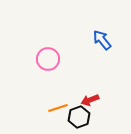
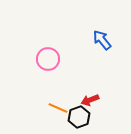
orange line: rotated 42 degrees clockwise
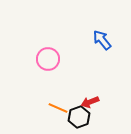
red arrow: moved 2 px down
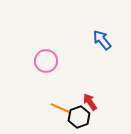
pink circle: moved 2 px left, 2 px down
red arrow: rotated 78 degrees clockwise
orange line: moved 2 px right
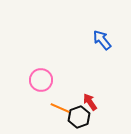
pink circle: moved 5 px left, 19 px down
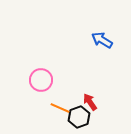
blue arrow: rotated 20 degrees counterclockwise
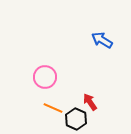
pink circle: moved 4 px right, 3 px up
orange line: moved 7 px left
black hexagon: moved 3 px left, 2 px down; rotated 15 degrees counterclockwise
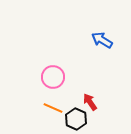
pink circle: moved 8 px right
